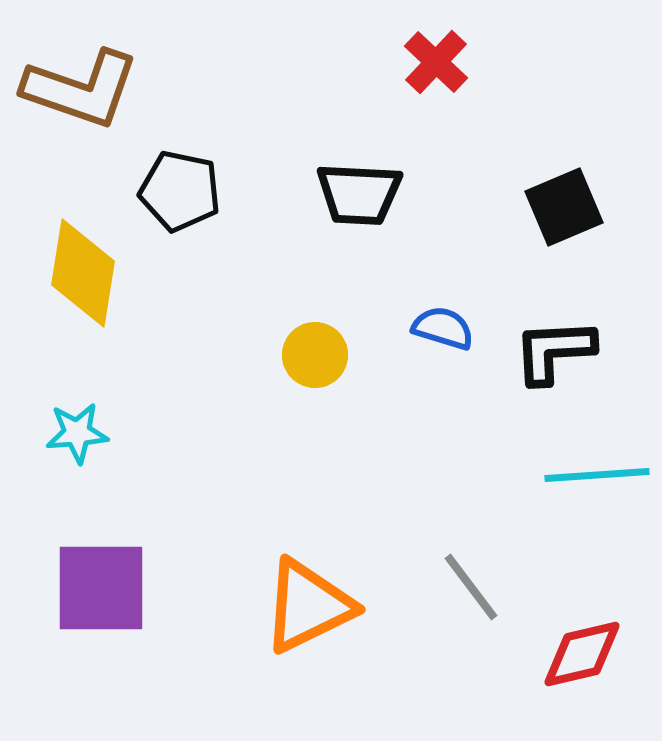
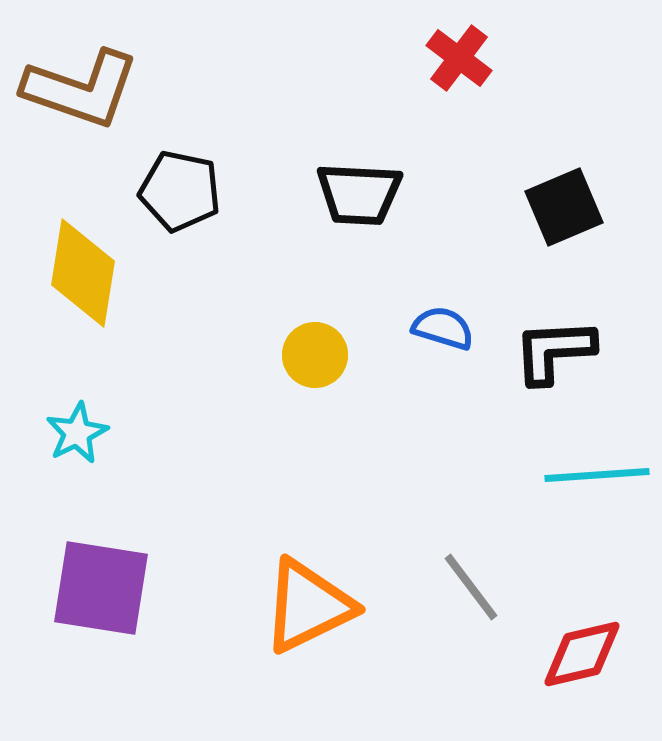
red cross: moved 23 px right, 4 px up; rotated 6 degrees counterclockwise
cyan star: rotated 22 degrees counterclockwise
purple square: rotated 9 degrees clockwise
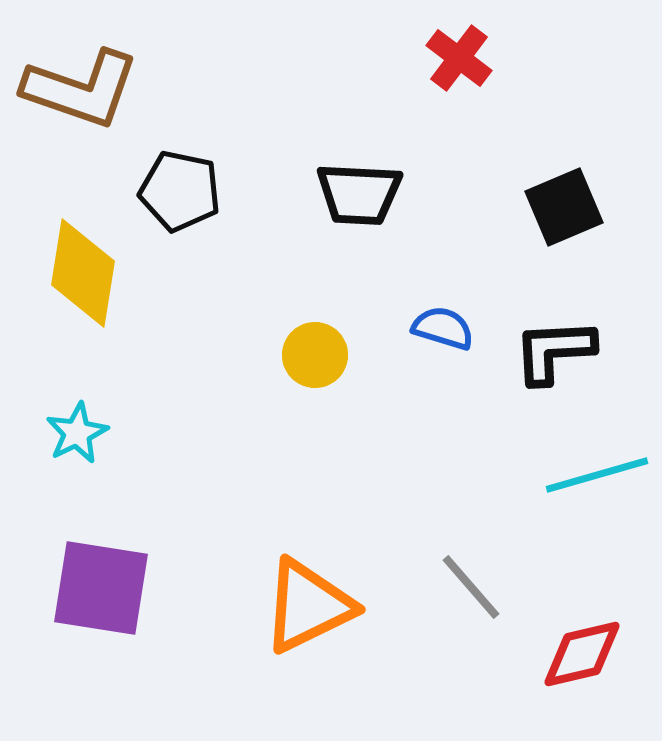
cyan line: rotated 12 degrees counterclockwise
gray line: rotated 4 degrees counterclockwise
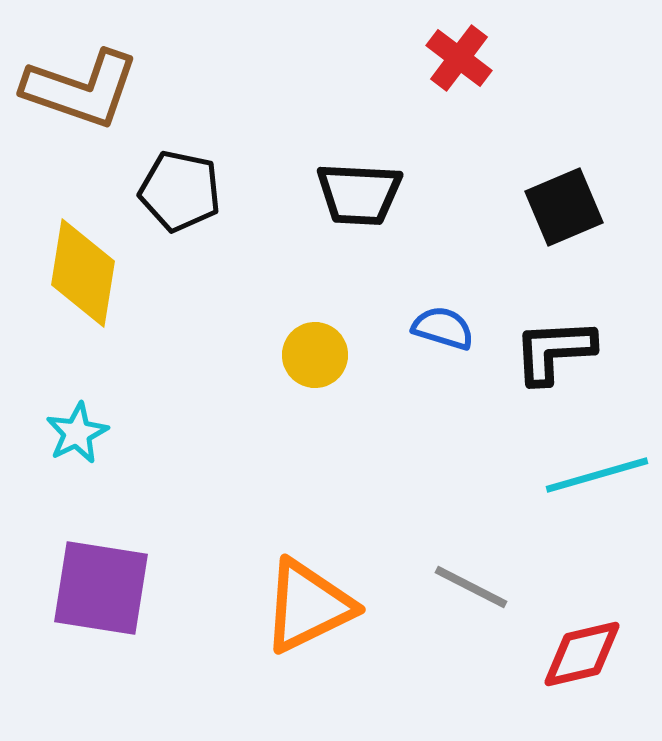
gray line: rotated 22 degrees counterclockwise
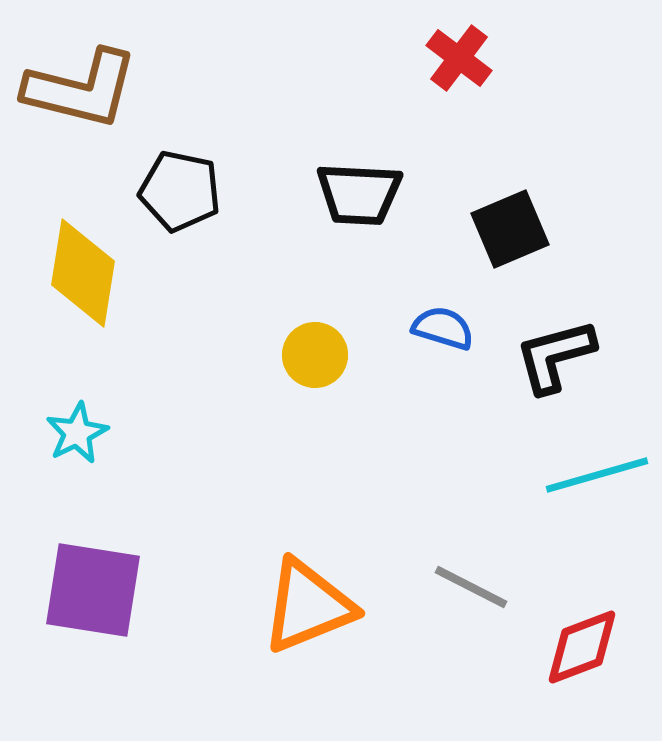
brown L-shape: rotated 5 degrees counterclockwise
black square: moved 54 px left, 22 px down
black L-shape: moved 1 px right, 5 px down; rotated 12 degrees counterclockwise
purple square: moved 8 px left, 2 px down
orange triangle: rotated 4 degrees clockwise
red diamond: moved 7 px up; rotated 8 degrees counterclockwise
